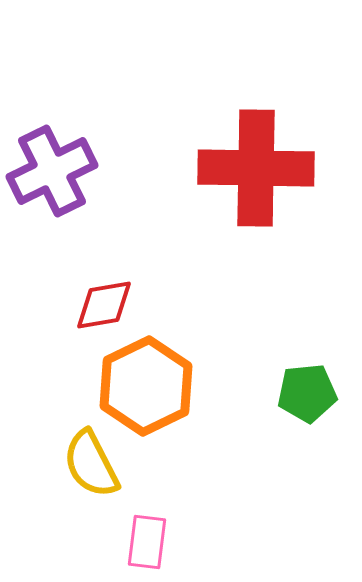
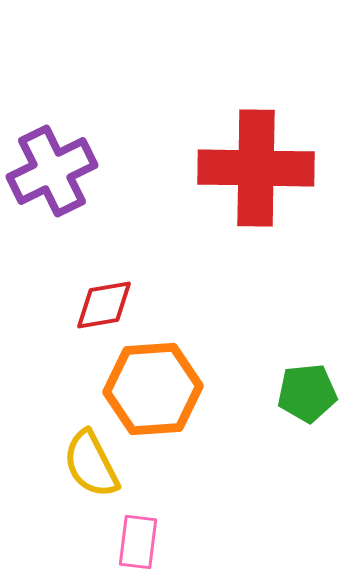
orange hexagon: moved 7 px right, 3 px down; rotated 22 degrees clockwise
pink rectangle: moved 9 px left
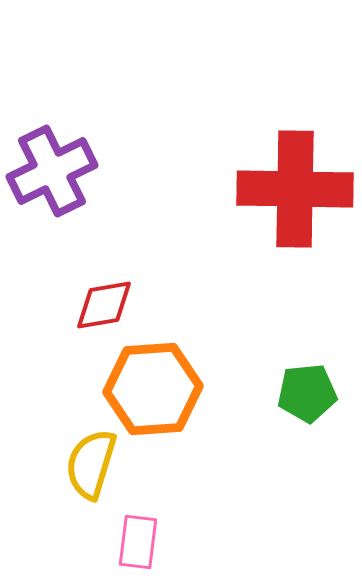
red cross: moved 39 px right, 21 px down
yellow semicircle: rotated 44 degrees clockwise
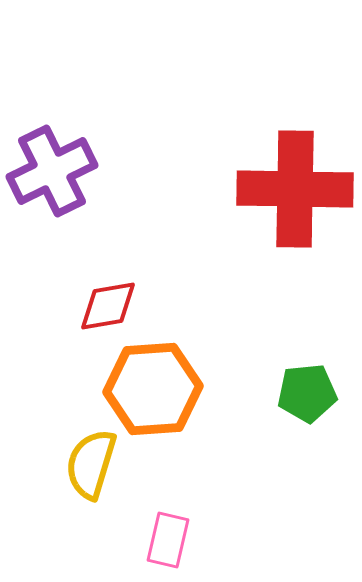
red diamond: moved 4 px right, 1 px down
pink rectangle: moved 30 px right, 2 px up; rotated 6 degrees clockwise
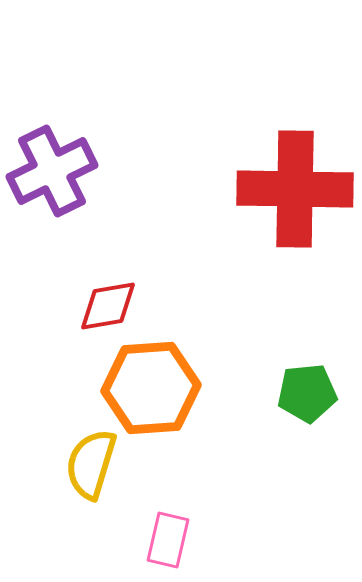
orange hexagon: moved 2 px left, 1 px up
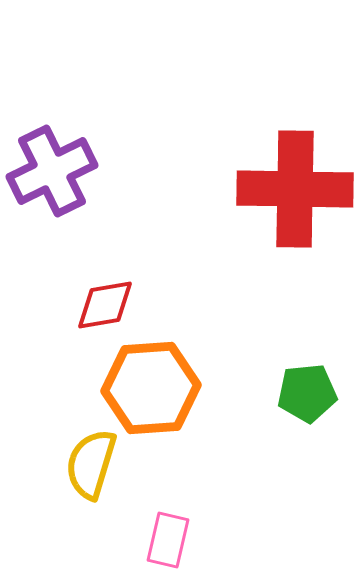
red diamond: moved 3 px left, 1 px up
